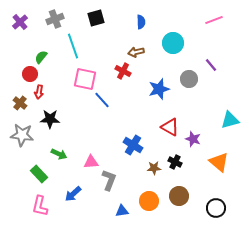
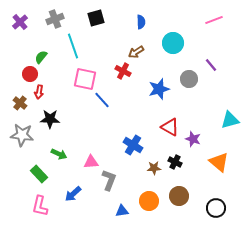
brown arrow: rotated 21 degrees counterclockwise
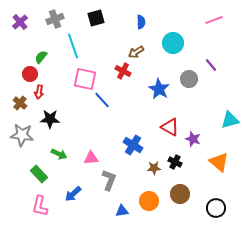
blue star: rotated 25 degrees counterclockwise
pink triangle: moved 4 px up
brown circle: moved 1 px right, 2 px up
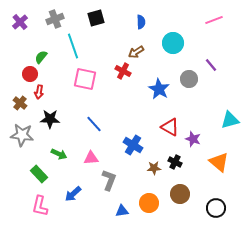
blue line: moved 8 px left, 24 px down
orange circle: moved 2 px down
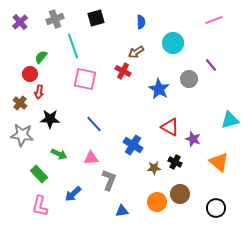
orange circle: moved 8 px right, 1 px up
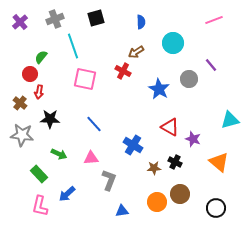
blue arrow: moved 6 px left
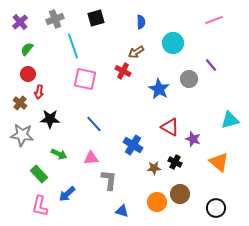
green semicircle: moved 14 px left, 8 px up
red circle: moved 2 px left
gray L-shape: rotated 15 degrees counterclockwise
blue triangle: rotated 24 degrees clockwise
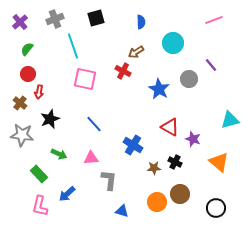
black star: rotated 24 degrees counterclockwise
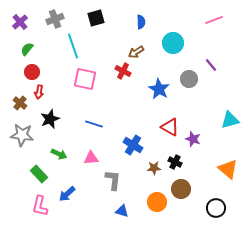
red circle: moved 4 px right, 2 px up
blue line: rotated 30 degrees counterclockwise
orange triangle: moved 9 px right, 7 px down
gray L-shape: moved 4 px right
brown circle: moved 1 px right, 5 px up
